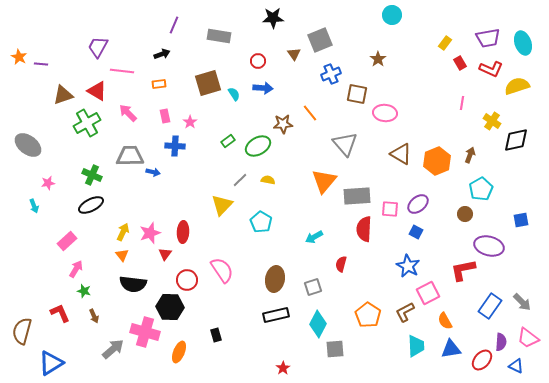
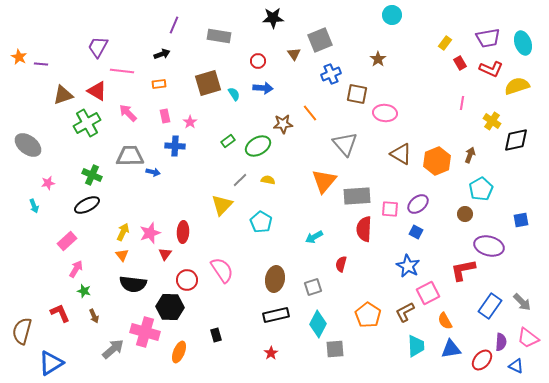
black ellipse at (91, 205): moved 4 px left
red star at (283, 368): moved 12 px left, 15 px up
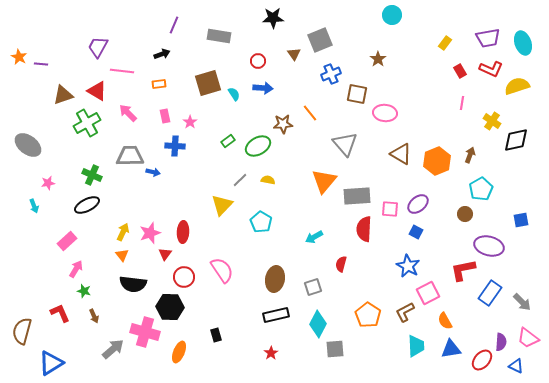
red rectangle at (460, 63): moved 8 px down
red circle at (187, 280): moved 3 px left, 3 px up
blue rectangle at (490, 306): moved 13 px up
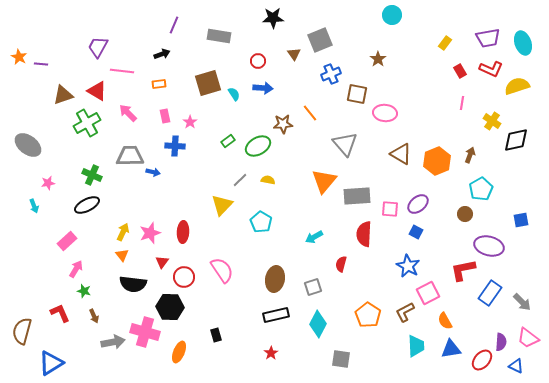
red semicircle at (364, 229): moved 5 px down
red triangle at (165, 254): moved 3 px left, 8 px down
gray arrow at (113, 349): moved 7 px up; rotated 30 degrees clockwise
gray square at (335, 349): moved 6 px right, 10 px down; rotated 12 degrees clockwise
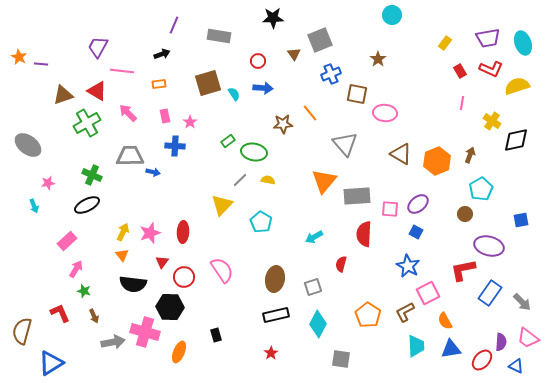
green ellipse at (258, 146): moved 4 px left, 6 px down; rotated 40 degrees clockwise
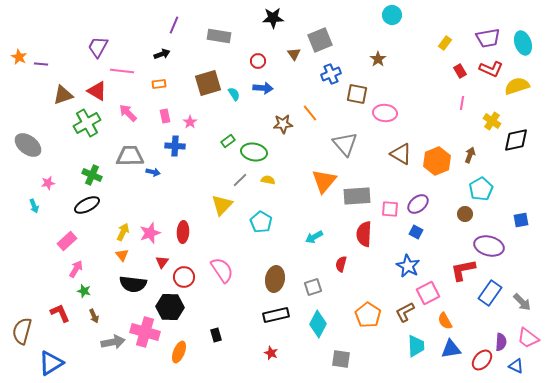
red star at (271, 353): rotated 16 degrees counterclockwise
